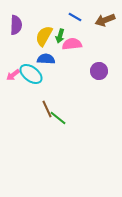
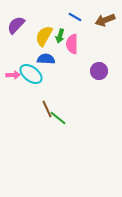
purple semicircle: rotated 138 degrees counterclockwise
pink semicircle: rotated 84 degrees counterclockwise
pink arrow: rotated 144 degrees counterclockwise
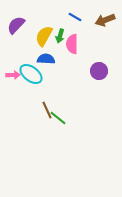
brown line: moved 1 px down
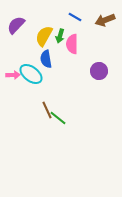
blue semicircle: rotated 102 degrees counterclockwise
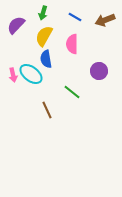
green arrow: moved 17 px left, 23 px up
pink arrow: rotated 80 degrees clockwise
green line: moved 14 px right, 26 px up
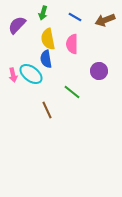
purple semicircle: moved 1 px right
yellow semicircle: moved 4 px right, 3 px down; rotated 40 degrees counterclockwise
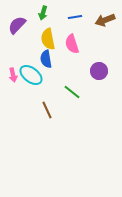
blue line: rotated 40 degrees counterclockwise
pink semicircle: rotated 18 degrees counterclockwise
cyan ellipse: moved 1 px down
